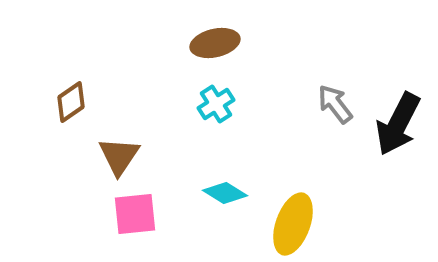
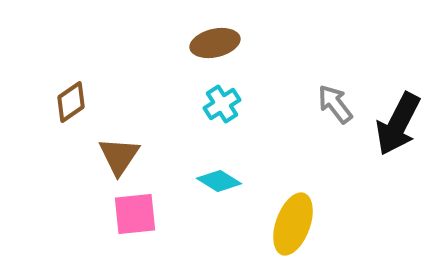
cyan cross: moved 6 px right
cyan diamond: moved 6 px left, 12 px up
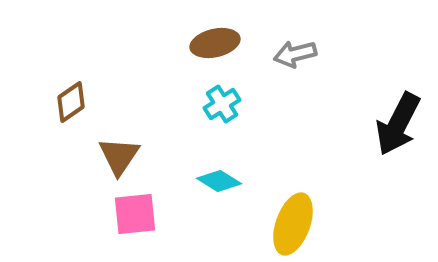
gray arrow: moved 40 px left, 50 px up; rotated 66 degrees counterclockwise
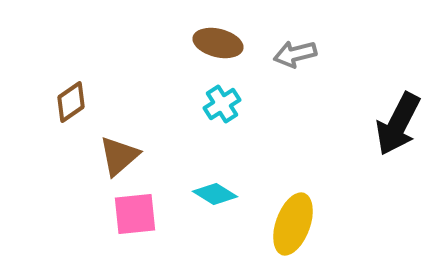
brown ellipse: moved 3 px right; rotated 27 degrees clockwise
brown triangle: rotated 15 degrees clockwise
cyan diamond: moved 4 px left, 13 px down
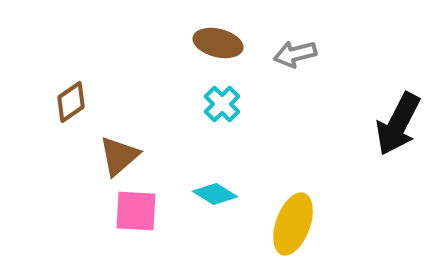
cyan cross: rotated 12 degrees counterclockwise
pink square: moved 1 px right, 3 px up; rotated 9 degrees clockwise
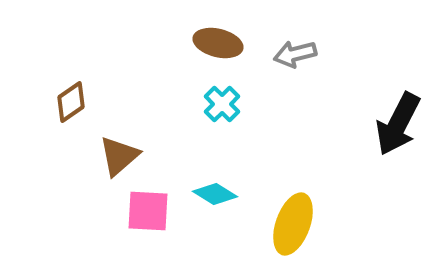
pink square: moved 12 px right
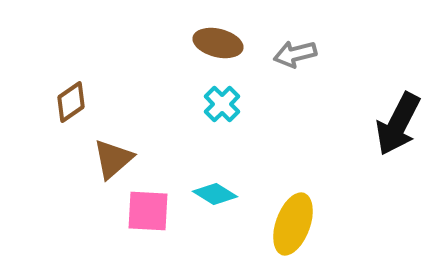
brown triangle: moved 6 px left, 3 px down
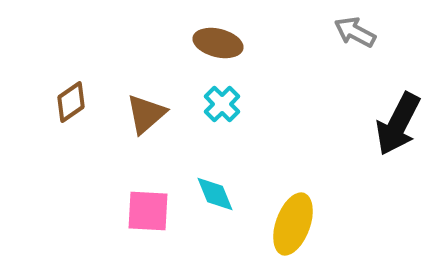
gray arrow: moved 60 px right, 22 px up; rotated 42 degrees clockwise
brown triangle: moved 33 px right, 45 px up
cyan diamond: rotated 36 degrees clockwise
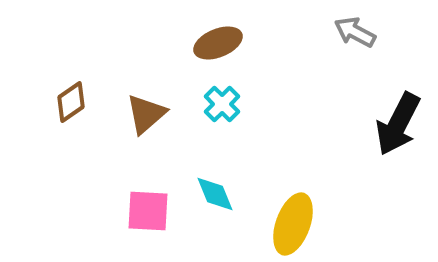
brown ellipse: rotated 36 degrees counterclockwise
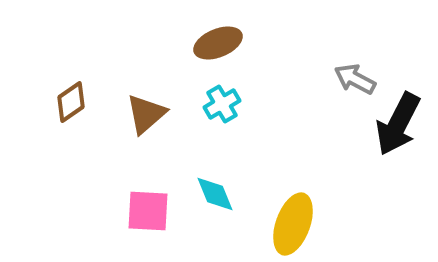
gray arrow: moved 47 px down
cyan cross: rotated 15 degrees clockwise
